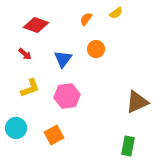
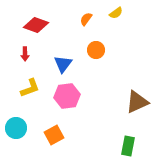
orange circle: moved 1 px down
red arrow: rotated 48 degrees clockwise
blue triangle: moved 5 px down
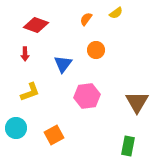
yellow L-shape: moved 4 px down
pink hexagon: moved 20 px right
brown triangle: rotated 35 degrees counterclockwise
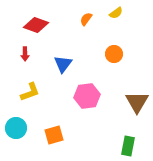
orange circle: moved 18 px right, 4 px down
orange square: rotated 12 degrees clockwise
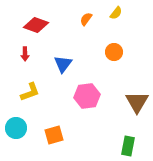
yellow semicircle: rotated 16 degrees counterclockwise
orange circle: moved 2 px up
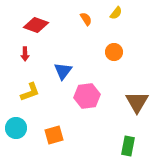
orange semicircle: rotated 112 degrees clockwise
blue triangle: moved 7 px down
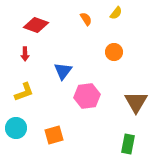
yellow L-shape: moved 6 px left
brown triangle: moved 1 px left
green rectangle: moved 2 px up
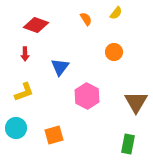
blue triangle: moved 3 px left, 4 px up
pink hexagon: rotated 25 degrees counterclockwise
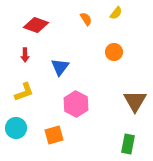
red arrow: moved 1 px down
pink hexagon: moved 11 px left, 8 px down
brown triangle: moved 1 px left, 1 px up
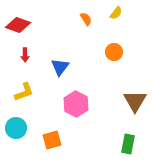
red diamond: moved 18 px left
orange square: moved 2 px left, 5 px down
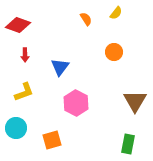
pink hexagon: moved 1 px up
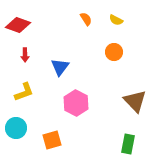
yellow semicircle: moved 7 px down; rotated 80 degrees clockwise
brown triangle: rotated 15 degrees counterclockwise
